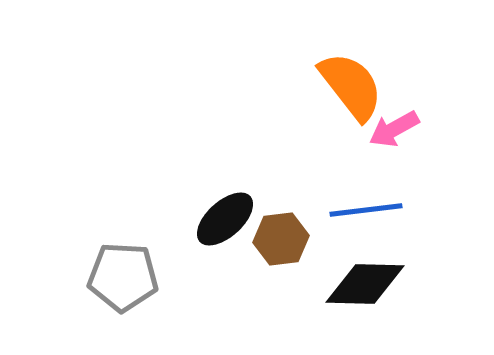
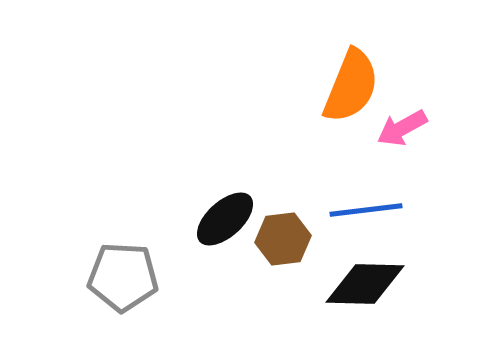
orange semicircle: rotated 60 degrees clockwise
pink arrow: moved 8 px right, 1 px up
brown hexagon: moved 2 px right
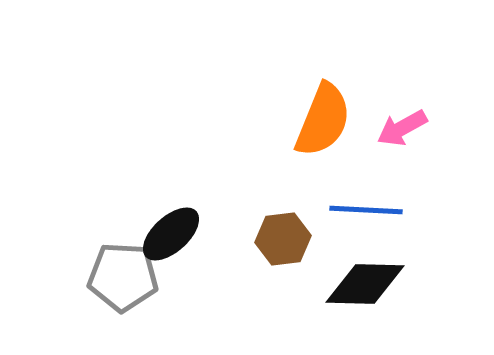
orange semicircle: moved 28 px left, 34 px down
blue line: rotated 10 degrees clockwise
black ellipse: moved 54 px left, 15 px down
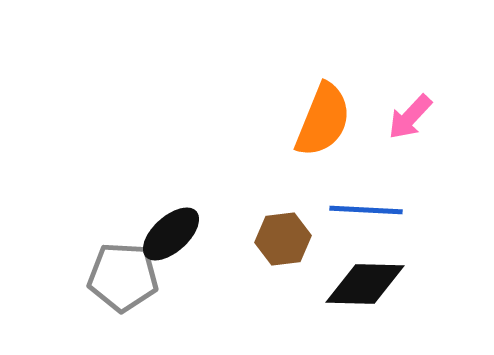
pink arrow: moved 8 px right, 11 px up; rotated 18 degrees counterclockwise
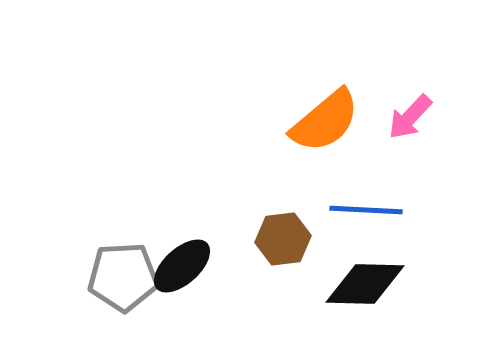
orange semicircle: moved 2 px right, 1 px down; rotated 28 degrees clockwise
black ellipse: moved 11 px right, 32 px down
gray pentagon: rotated 6 degrees counterclockwise
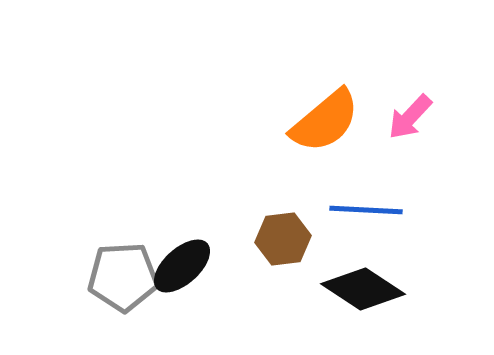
black diamond: moved 2 px left, 5 px down; rotated 32 degrees clockwise
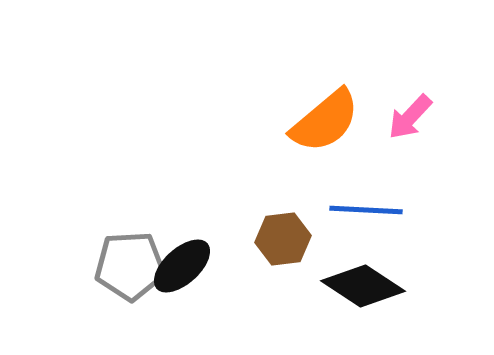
gray pentagon: moved 7 px right, 11 px up
black diamond: moved 3 px up
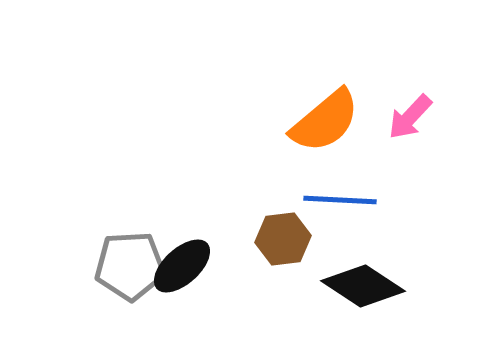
blue line: moved 26 px left, 10 px up
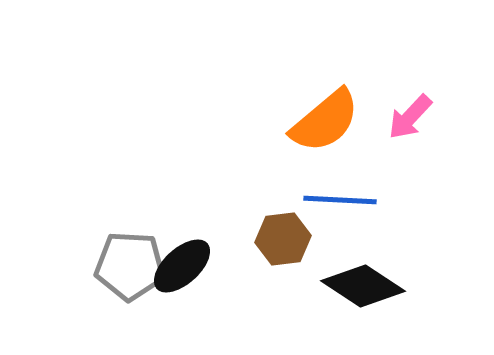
gray pentagon: rotated 6 degrees clockwise
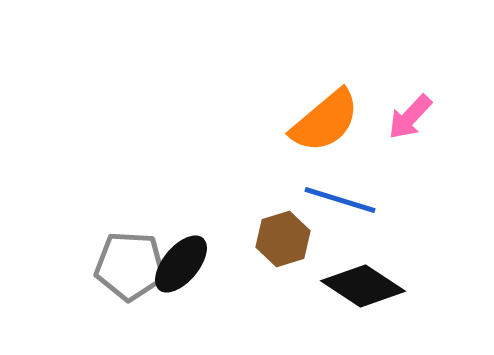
blue line: rotated 14 degrees clockwise
brown hexagon: rotated 10 degrees counterclockwise
black ellipse: moved 1 px left, 2 px up; rotated 8 degrees counterclockwise
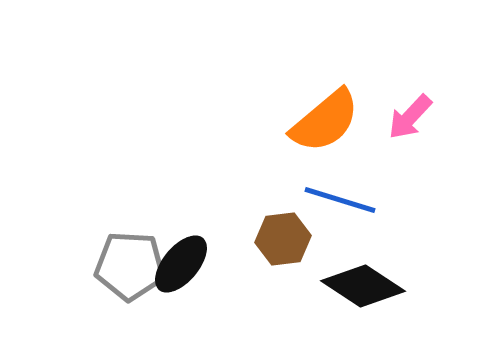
brown hexagon: rotated 10 degrees clockwise
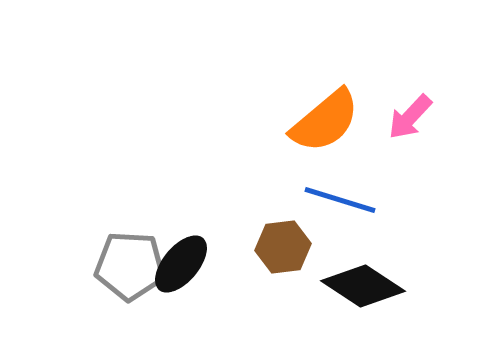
brown hexagon: moved 8 px down
